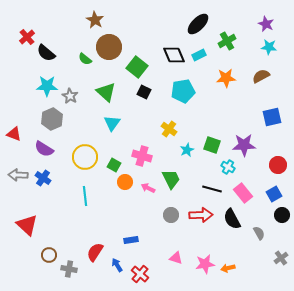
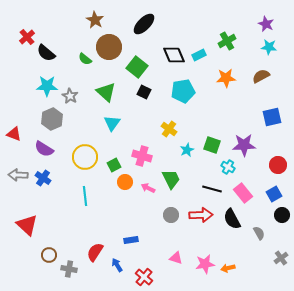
black ellipse at (198, 24): moved 54 px left
green square at (114, 165): rotated 32 degrees clockwise
red cross at (140, 274): moved 4 px right, 3 px down
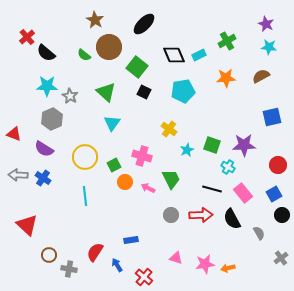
green semicircle at (85, 59): moved 1 px left, 4 px up
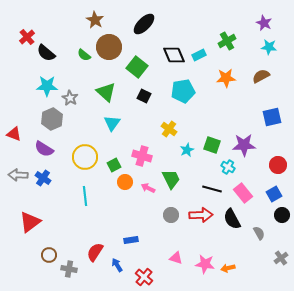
purple star at (266, 24): moved 2 px left, 1 px up
black square at (144, 92): moved 4 px down
gray star at (70, 96): moved 2 px down
red triangle at (27, 225): moved 3 px right, 3 px up; rotated 40 degrees clockwise
pink star at (205, 264): rotated 18 degrees clockwise
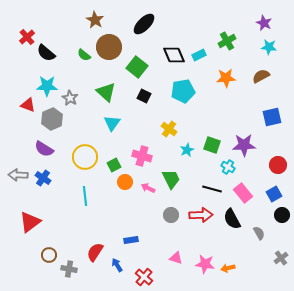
red triangle at (14, 134): moved 14 px right, 29 px up
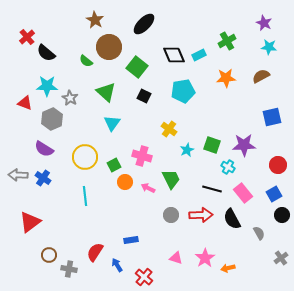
green semicircle at (84, 55): moved 2 px right, 6 px down
red triangle at (28, 105): moved 3 px left, 2 px up
pink star at (205, 264): moved 6 px up; rotated 30 degrees clockwise
